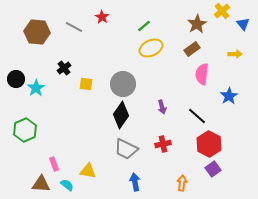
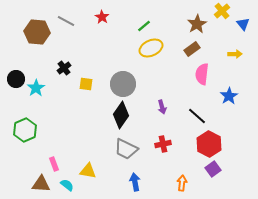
gray line: moved 8 px left, 6 px up
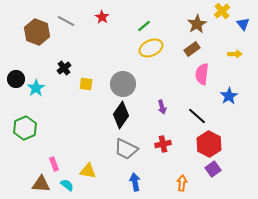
brown hexagon: rotated 15 degrees clockwise
green hexagon: moved 2 px up
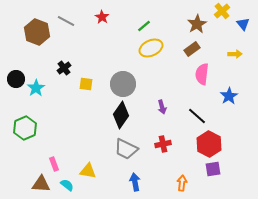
purple square: rotated 28 degrees clockwise
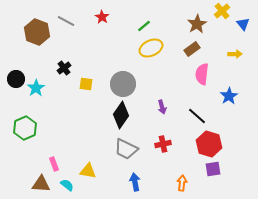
red hexagon: rotated 10 degrees counterclockwise
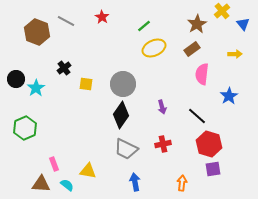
yellow ellipse: moved 3 px right
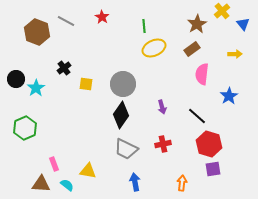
green line: rotated 56 degrees counterclockwise
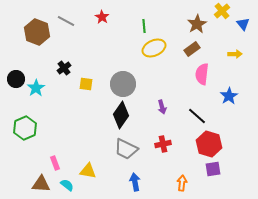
pink rectangle: moved 1 px right, 1 px up
